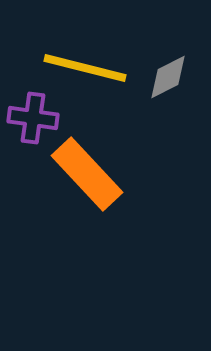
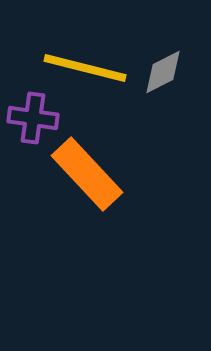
gray diamond: moved 5 px left, 5 px up
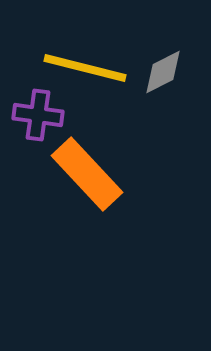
purple cross: moved 5 px right, 3 px up
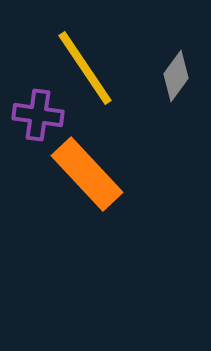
yellow line: rotated 42 degrees clockwise
gray diamond: moved 13 px right, 4 px down; rotated 27 degrees counterclockwise
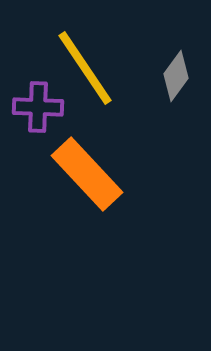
purple cross: moved 8 px up; rotated 6 degrees counterclockwise
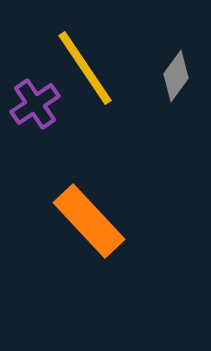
purple cross: moved 3 px left, 3 px up; rotated 36 degrees counterclockwise
orange rectangle: moved 2 px right, 47 px down
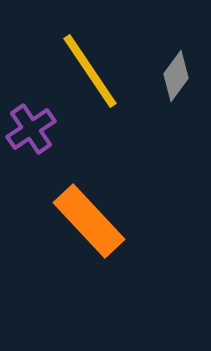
yellow line: moved 5 px right, 3 px down
purple cross: moved 4 px left, 25 px down
